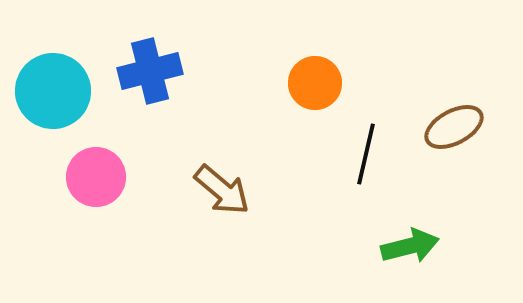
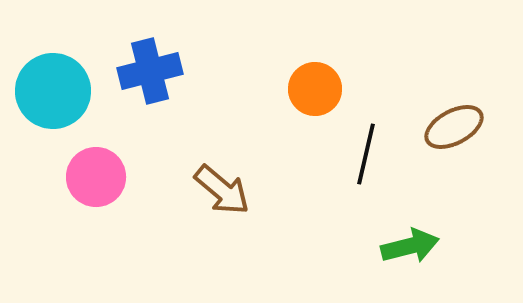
orange circle: moved 6 px down
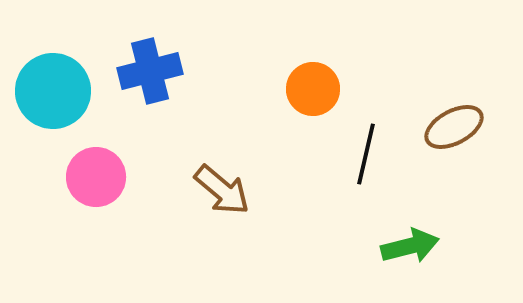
orange circle: moved 2 px left
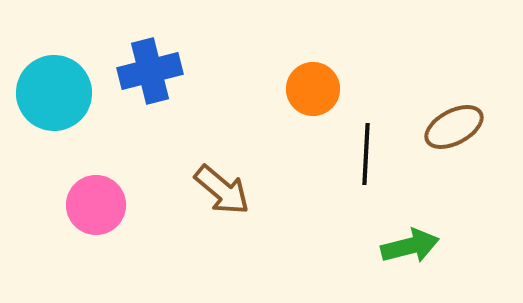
cyan circle: moved 1 px right, 2 px down
black line: rotated 10 degrees counterclockwise
pink circle: moved 28 px down
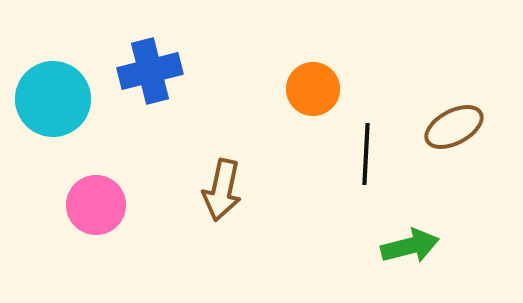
cyan circle: moved 1 px left, 6 px down
brown arrow: rotated 62 degrees clockwise
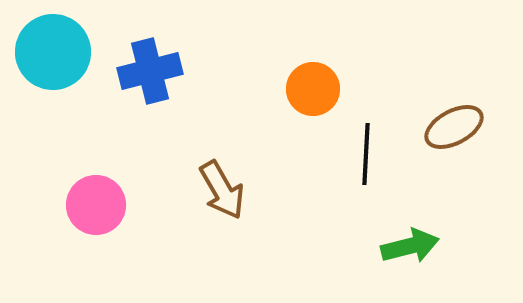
cyan circle: moved 47 px up
brown arrow: rotated 42 degrees counterclockwise
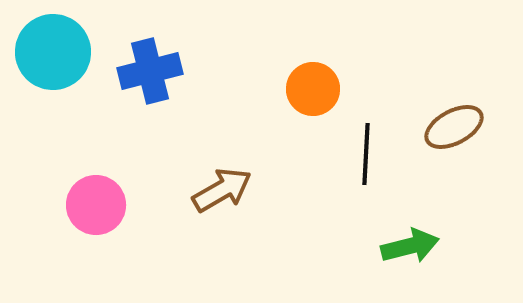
brown arrow: rotated 90 degrees counterclockwise
